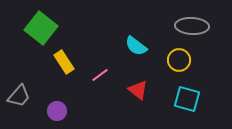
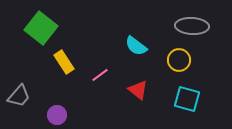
purple circle: moved 4 px down
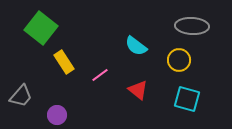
gray trapezoid: moved 2 px right
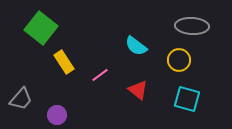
gray trapezoid: moved 3 px down
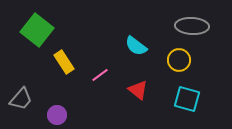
green square: moved 4 px left, 2 px down
